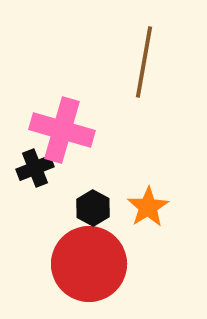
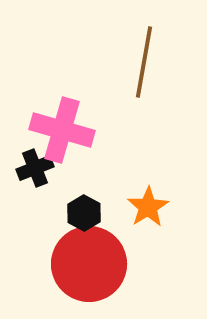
black hexagon: moved 9 px left, 5 px down
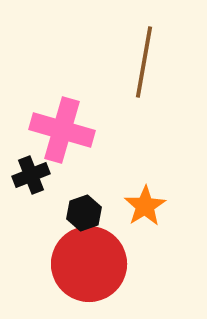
black cross: moved 4 px left, 7 px down
orange star: moved 3 px left, 1 px up
black hexagon: rotated 12 degrees clockwise
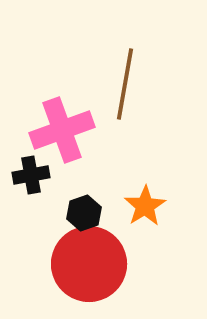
brown line: moved 19 px left, 22 px down
pink cross: rotated 36 degrees counterclockwise
black cross: rotated 12 degrees clockwise
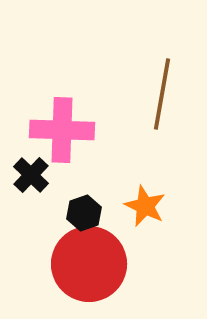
brown line: moved 37 px right, 10 px down
pink cross: rotated 22 degrees clockwise
black cross: rotated 36 degrees counterclockwise
orange star: rotated 15 degrees counterclockwise
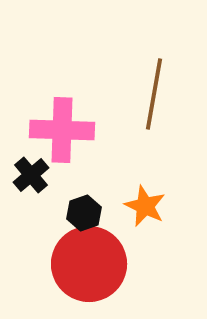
brown line: moved 8 px left
black cross: rotated 6 degrees clockwise
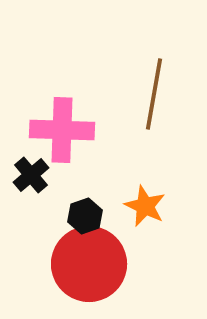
black hexagon: moved 1 px right, 3 px down
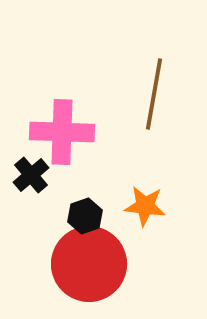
pink cross: moved 2 px down
orange star: rotated 18 degrees counterclockwise
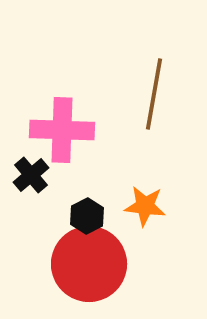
pink cross: moved 2 px up
black hexagon: moved 2 px right; rotated 8 degrees counterclockwise
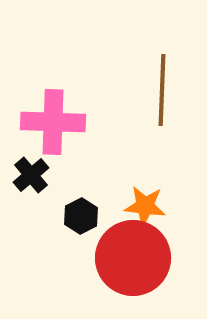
brown line: moved 8 px right, 4 px up; rotated 8 degrees counterclockwise
pink cross: moved 9 px left, 8 px up
black hexagon: moved 6 px left
red circle: moved 44 px right, 6 px up
